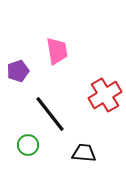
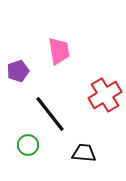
pink trapezoid: moved 2 px right
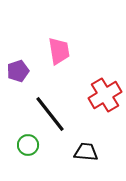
black trapezoid: moved 2 px right, 1 px up
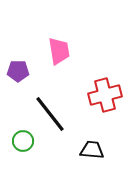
purple pentagon: rotated 20 degrees clockwise
red cross: rotated 16 degrees clockwise
green circle: moved 5 px left, 4 px up
black trapezoid: moved 6 px right, 2 px up
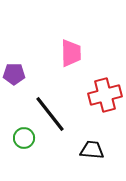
pink trapezoid: moved 12 px right, 2 px down; rotated 8 degrees clockwise
purple pentagon: moved 4 px left, 3 px down
green circle: moved 1 px right, 3 px up
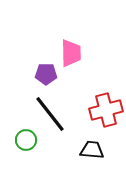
purple pentagon: moved 32 px right
red cross: moved 1 px right, 15 px down
green circle: moved 2 px right, 2 px down
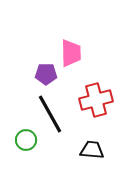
red cross: moved 10 px left, 10 px up
black line: rotated 9 degrees clockwise
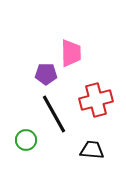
black line: moved 4 px right
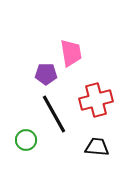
pink trapezoid: rotated 8 degrees counterclockwise
black trapezoid: moved 5 px right, 3 px up
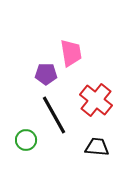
red cross: rotated 36 degrees counterclockwise
black line: moved 1 px down
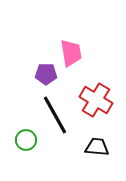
red cross: rotated 8 degrees counterclockwise
black line: moved 1 px right
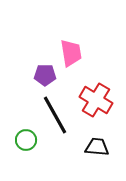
purple pentagon: moved 1 px left, 1 px down
